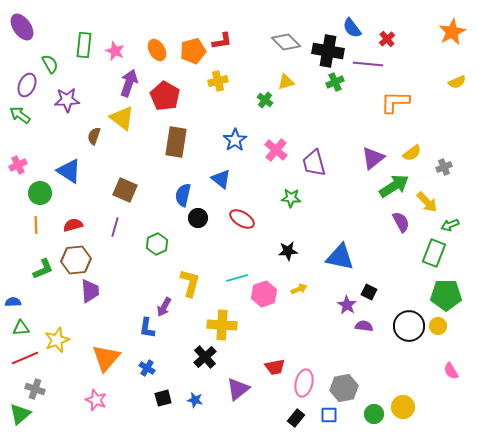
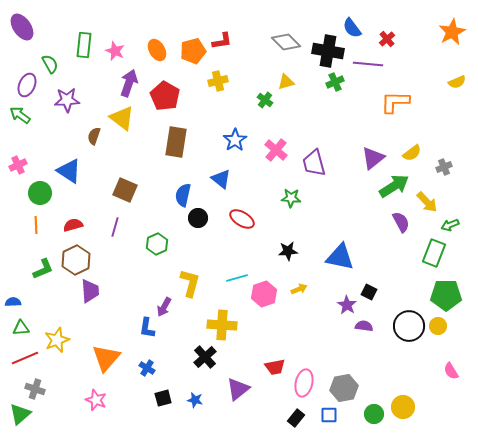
brown hexagon at (76, 260): rotated 20 degrees counterclockwise
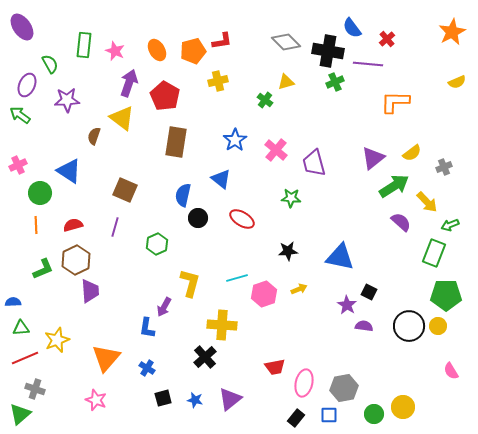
purple semicircle at (401, 222): rotated 20 degrees counterclockwise
purple triangle at (238, 389): moved 8 px left, 10 px down
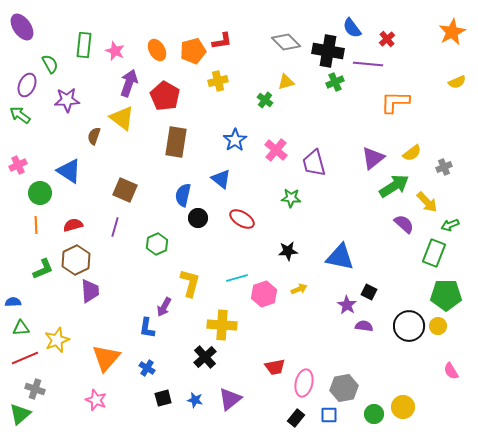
purple semicircle at (401, 222): moved 3 px right, 2 px down
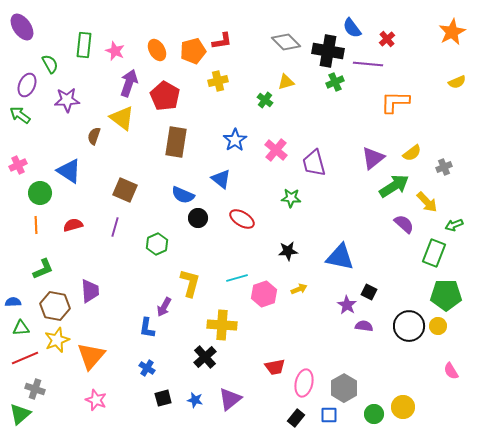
blue semicircle at (183, 195): rotated 80 degrees counterclockwise
green arrow at (450, 225): moved 4 px right
brown hexagon at (76, 260): moved 21 px left, 46 px down; rotated 24 degrees counterclockwise
orange triangle at (106, 358): moved 15 px left, 2 px up
gray hexagon at (344, 388): rotated 20 degrees counterclockwise
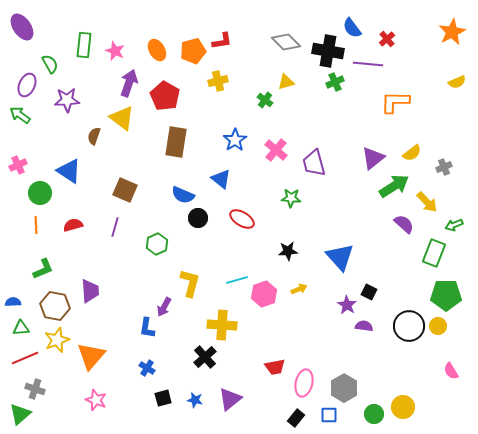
blue triangle at (340, 257): rotated 36 degrees clockwise
cyan line at (237, 278): moved 2 px down
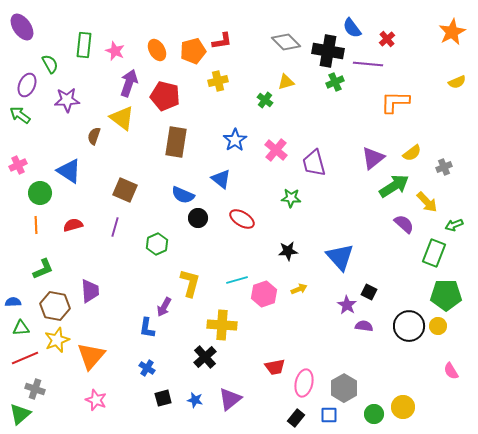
red pentagon at (165, 96): rotated 16 degrees counterclockwise
